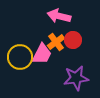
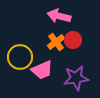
pink trapezoid: moved 16 px down; rotated 40 degrees clockwise
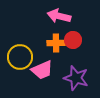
orange cross: moved 1 px down; rotated 36 degrees clockwise
purple star: rotated 25 degrees clockwise
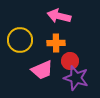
red circle: moved 3 px left, 21 px down
yellow circle: moved 17 px up
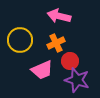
orange cross: rotated 24 degrees counterclockwise
purple star: moved 1 px right, 2 px down
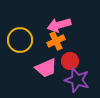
pink arrow: moved 9 px down; rotated 30 degrees counterclockwise
orange cross: moved 2 px up
pink trapezoid: moved 4 px right, 2 px up
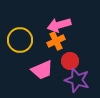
pink trapezoid: moved 4 px left, 2 px down
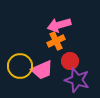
yellow circle: moved 26 px down
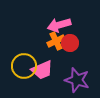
red circle: moved 18 px up
yellow circle: moved 4 px right
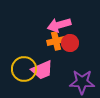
orange cross: rotated 12 degrees clockwise
yellow circle: moved 3 px down
purple star: moved 5 px right, 2 px down; rotated 15 degrees counterclockwise
